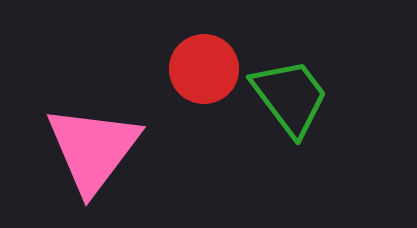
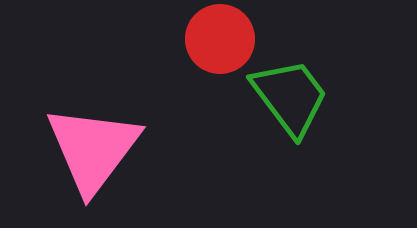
red circle: moved 16 px right, 30 px up
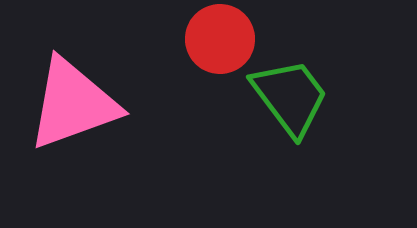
pink triangle: moved 20 px left, 45 px up; rotated 33 degrees clockwise
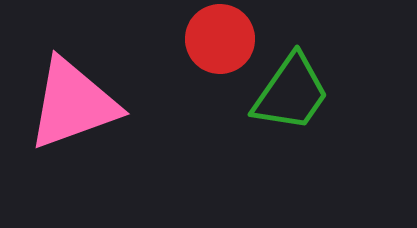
green trapezoid: moved 1 px right, 4 px up; rotated 72 degrees clockwise
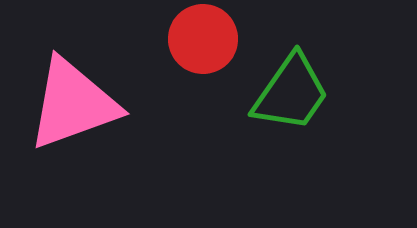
red circle: moved 17 px left
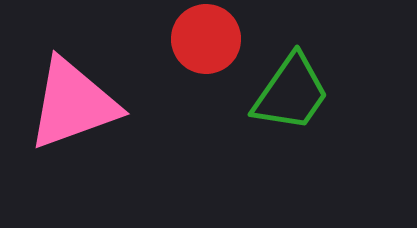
red circle: moved 3 px right
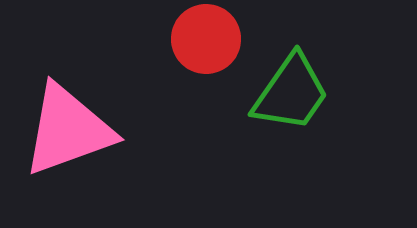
pink triangle: moved 5 px left, 26 px down
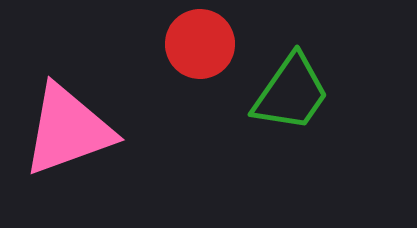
red circle: moved 6 px left, 5 px down
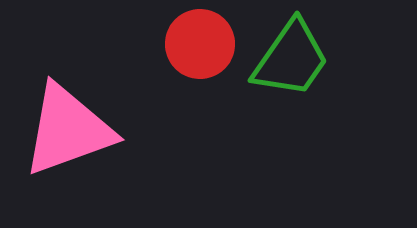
green trapezoid: moved 34 px up
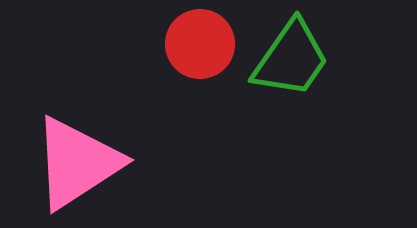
pink triangle: moved 9 px right, 33 px down; rotated 13 degrees counterclockwise
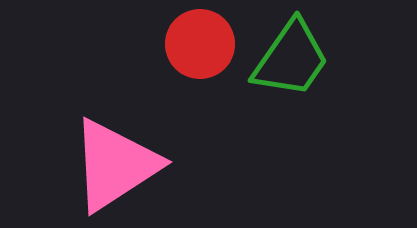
pink triangle: moved 38 px right, 2 px down
